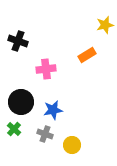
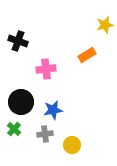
gray cross: rotated 28 degrees counterclockwise
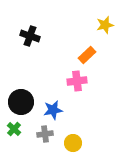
black cross: moved 12 px right, 5 px up
orange rectangle: rotated 12 degrees counterclockwise
pink cross: moved 31 px right, 12 px down
yellow circle: moved 1 px right, 2 px up
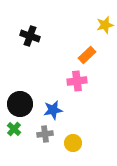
black circle: moved 1 px left, 2 px down
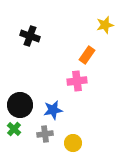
orange rectangle: rotated 12 degrees counterclockwise
black circle: moved 1 px down
